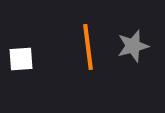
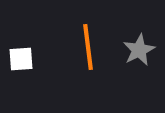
gray star: moved 6 px right, 4 px down; rotated 12 degrees counterclockwise
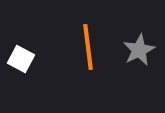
white square: rotated 32 degrees clockwise
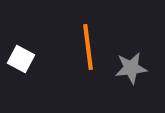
gray star: moved 8 px left, 18 px down; rotated 20 degrees clockwise
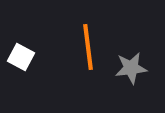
white square: moved 2 px up
